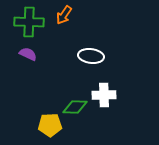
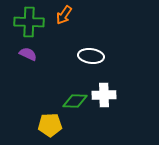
green diamond: moved 6 px up
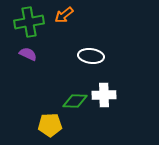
orange arrow: rotated 18 degrees clockwise
green cross: rotated 12 degrees counterclockwise
